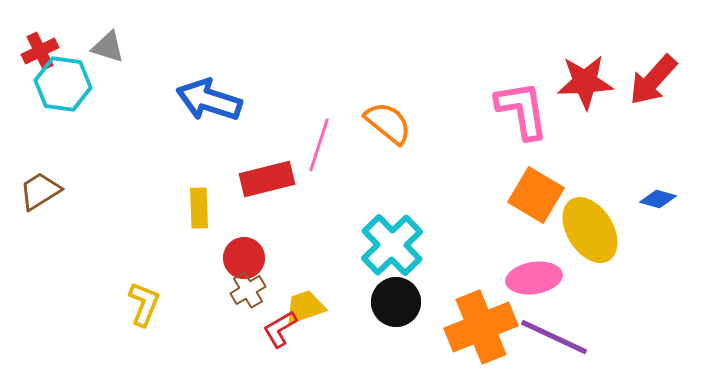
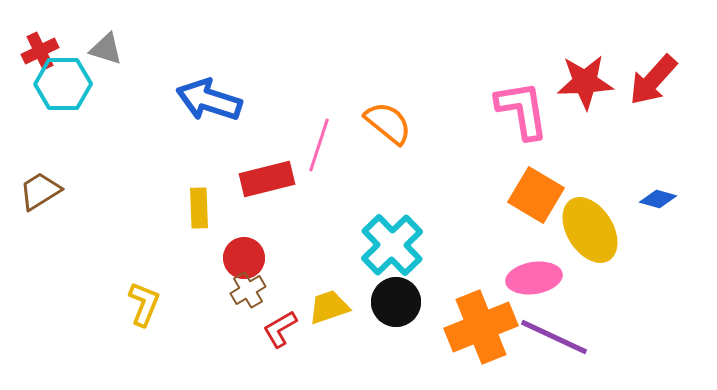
gray triangle: moved 2 px left, 2 px down
cyan hexagon: rotated 8 degrees counterclockwise
yellow trapezoid: moved 24 px right
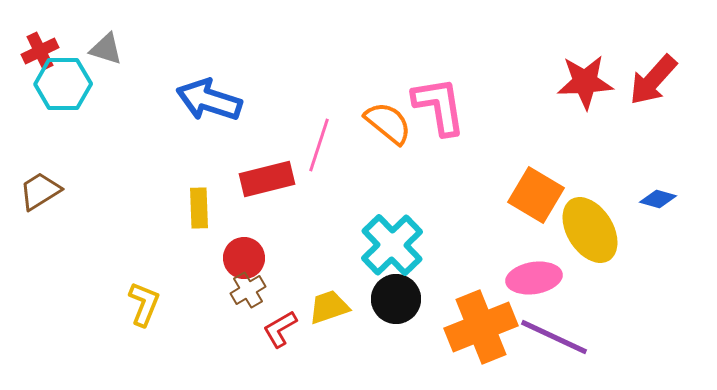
pink L-shape: moved 83 px left, 4 px up
black circle: moved 3 px up
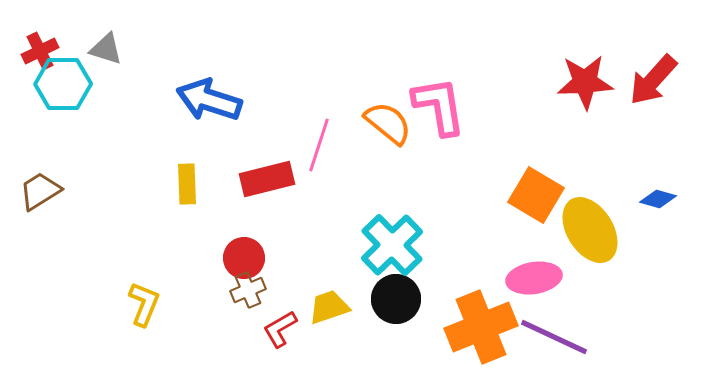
yellow rectangle: moved 12 px left, 24 px up
brown cross: rotated 8 degrees clockwise
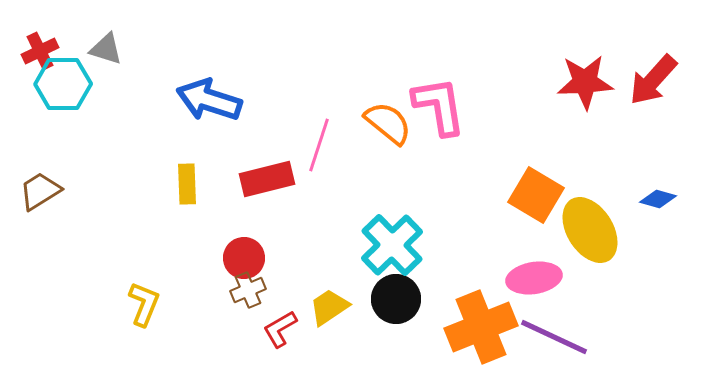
yellow trapezoid: rotated 15 degrees counterclockwise
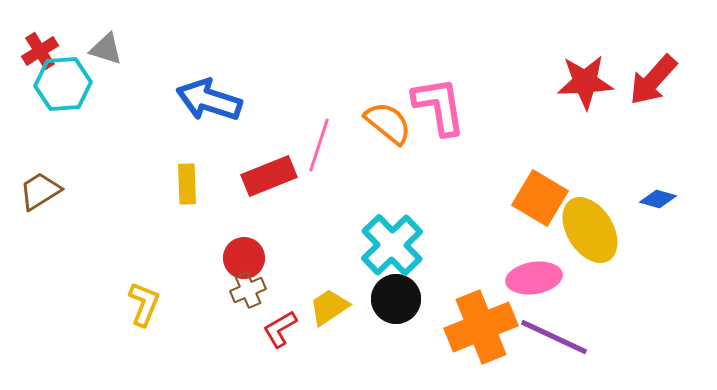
red cross: rotated 6 degrees counterclockwise
cyan hexagon: rotated 4 degrees counterclockwise
red rectangle: moved 2 px right, 3 px up; rotated 8 degrees counterclockwise
orange square: moved 4 px right, 3 px down
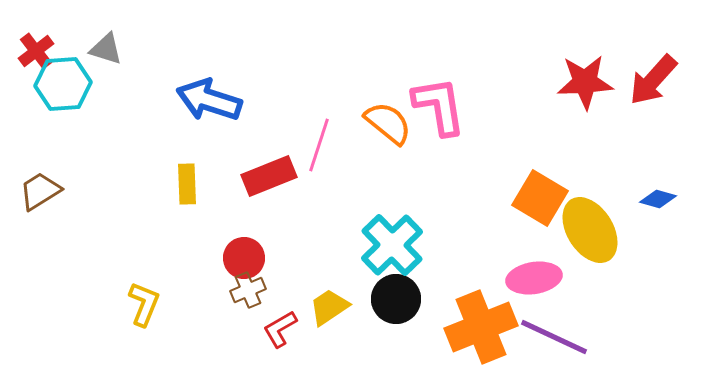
red cross: moved 4 px left; rotated 6 degrees counterclockwise
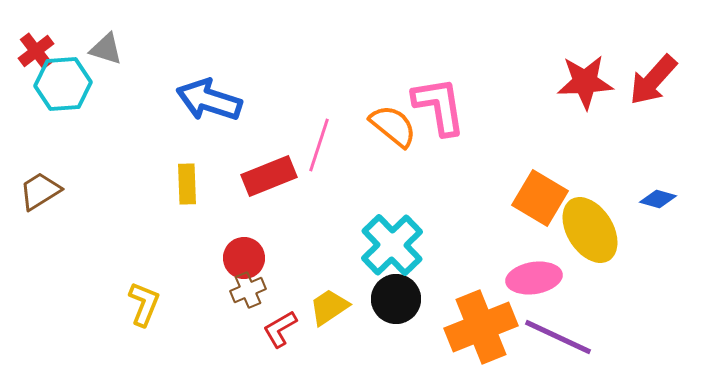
orange semicircle: moved 5 px right, 3 px down
purple line: moved 4 px right
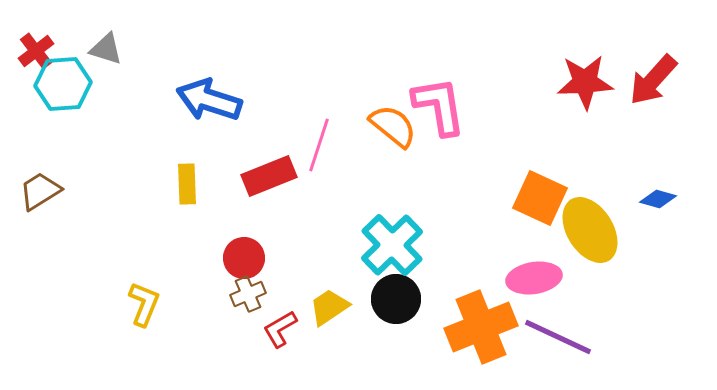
orange square: rotated 6 degrees counterclockwise
brown cross: moved 4 px down
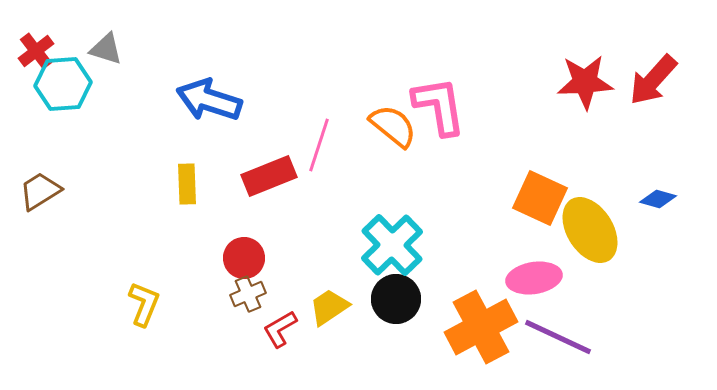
orange cross: rotated 6 degrees counterclockwise
